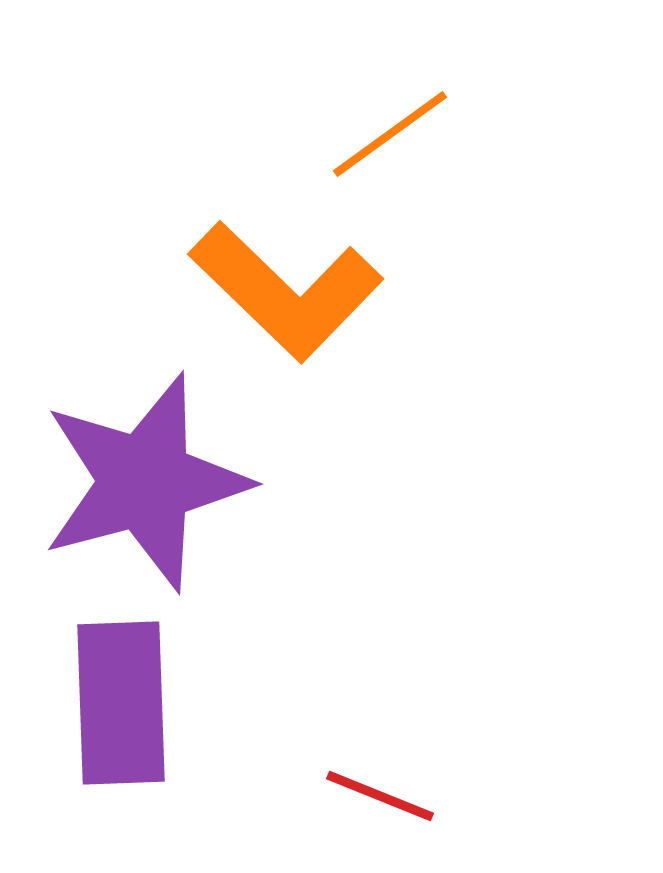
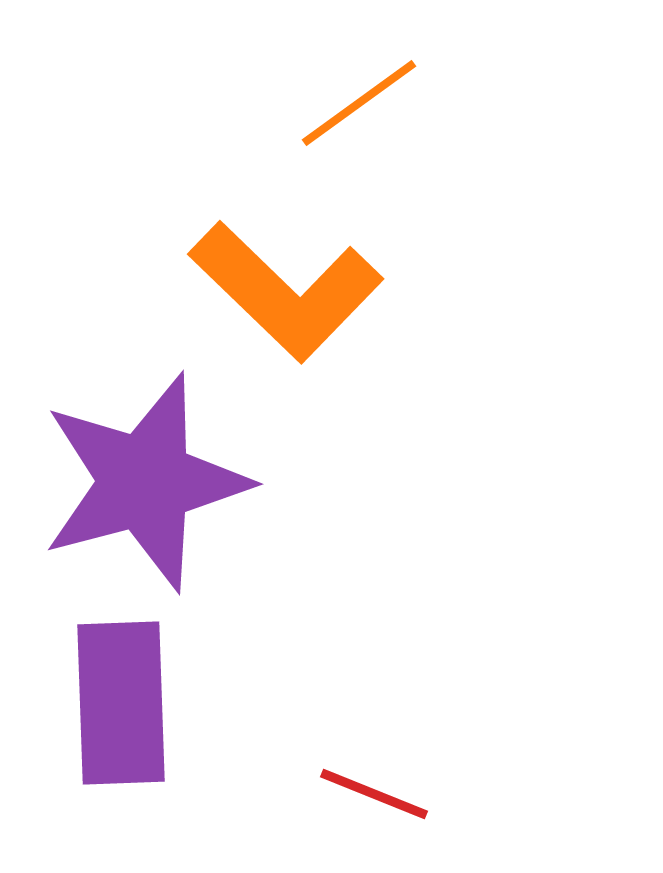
orange line: moved 31 px left, 31 px up
red line: moved 6 px left, 2 px up
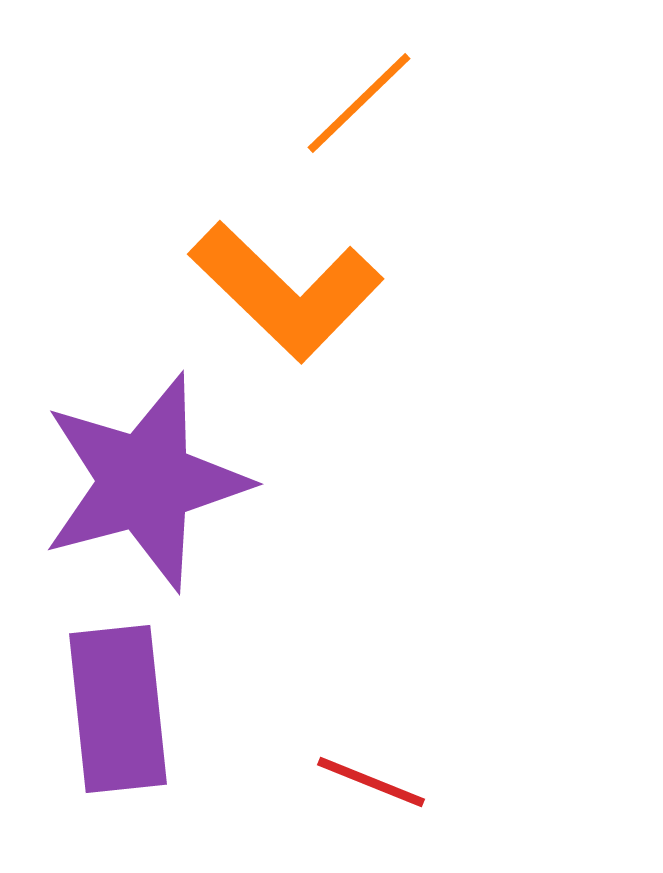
orange line: rotated 8 degrees counterclockwise
purple rectangle: moved 3 px left, 6 px down; rotated 4 degrees counterclockwise
red line: moved 3 px left, 12 px up
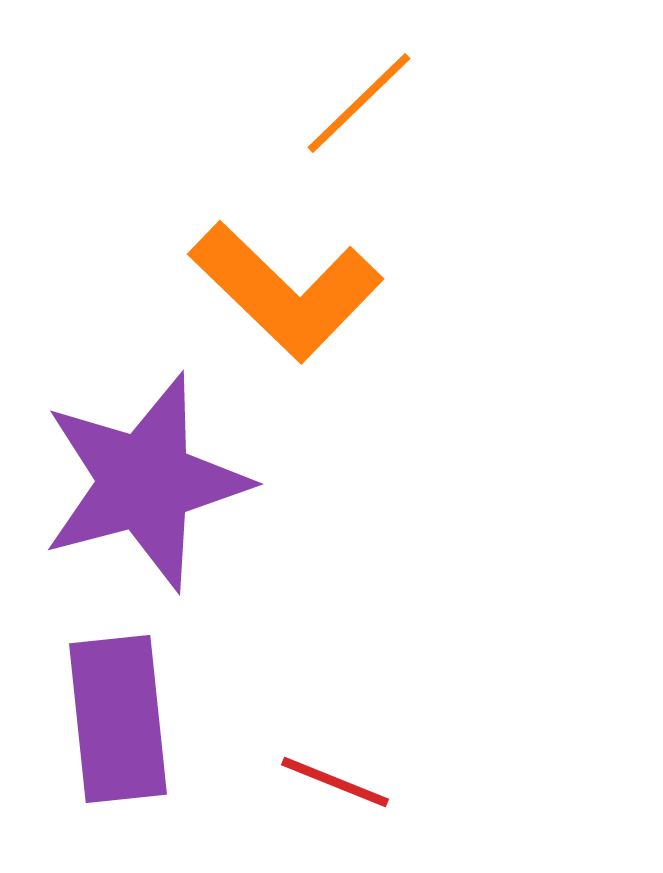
purple rectangle: moved 10 px down
red line: moved 36 px left
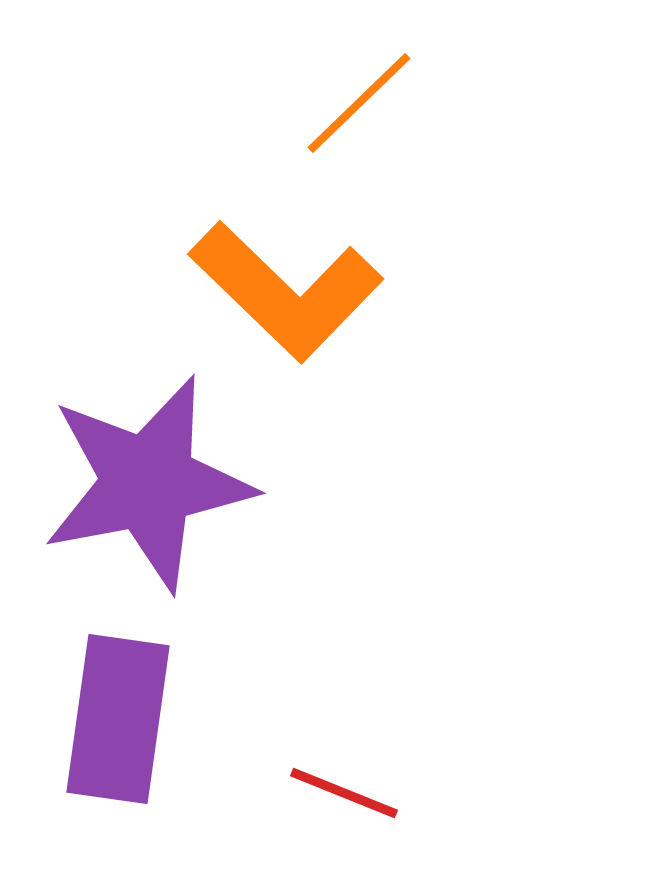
purple star: moved 3 px right, 1 px down; rotated 4 degrees clockwise
purple rectangle: rotated 14 degrees clockwise
red line: moved 9 px right, 11 px down
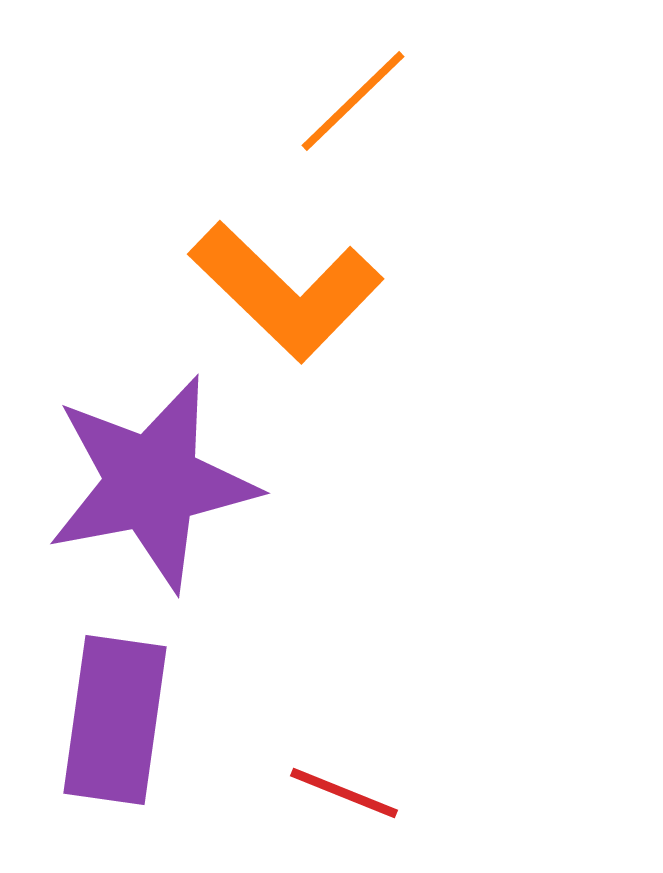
orange line: moved 6 px left, 2 px up
purple star: moved 4 px right
purple rectangle: moved 3 px left, 1 px down
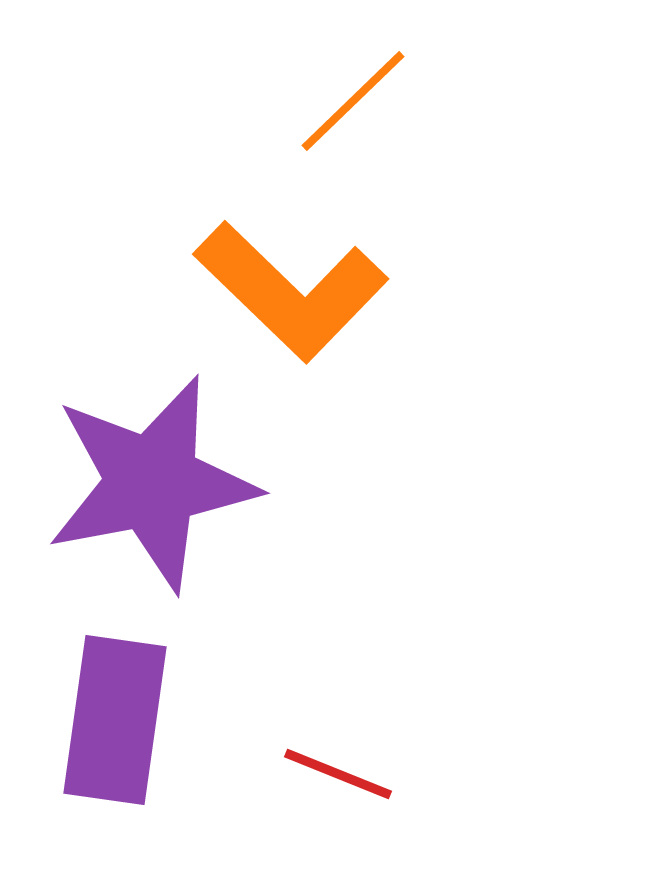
orange L-shape: moved 5 px right
red line: moved 6 px left, 19 px up
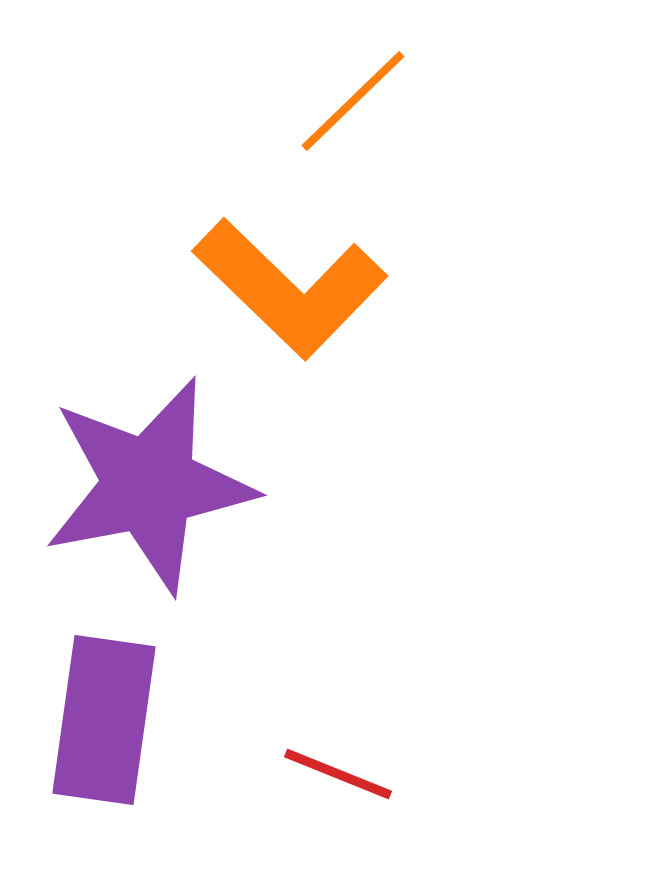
orange L-shape: moved 1 px left, 3 px up
purple star: moved 3 px left, 2 px down
purple rectangle: moved 11 px left
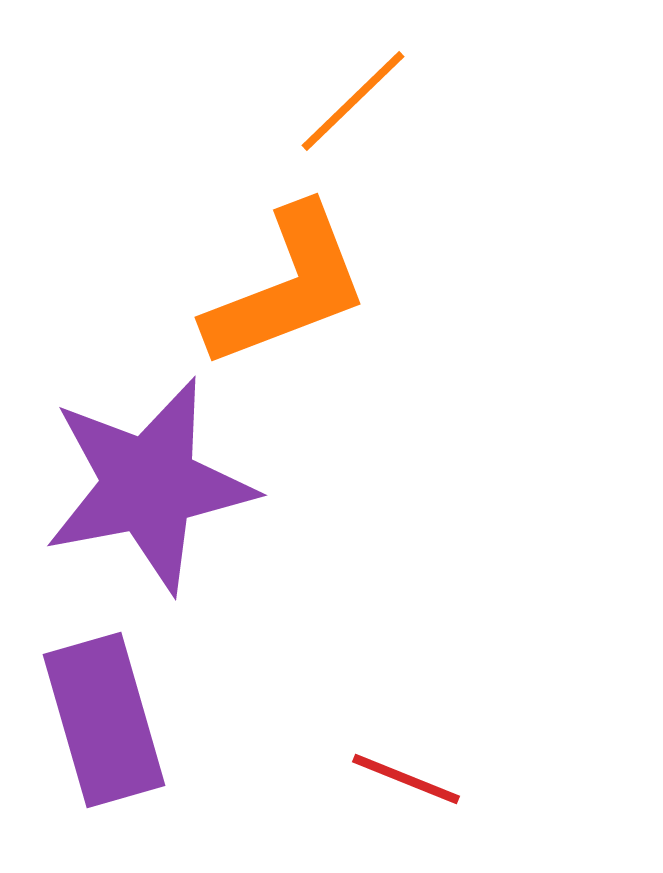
orange L-shape: moved 3 px left, 1 px up; rotated 65 degrees counterclockwise
purple rectangle: rotated 24 degrees counterclockwise
red line: moved 68 px right, 5 px down
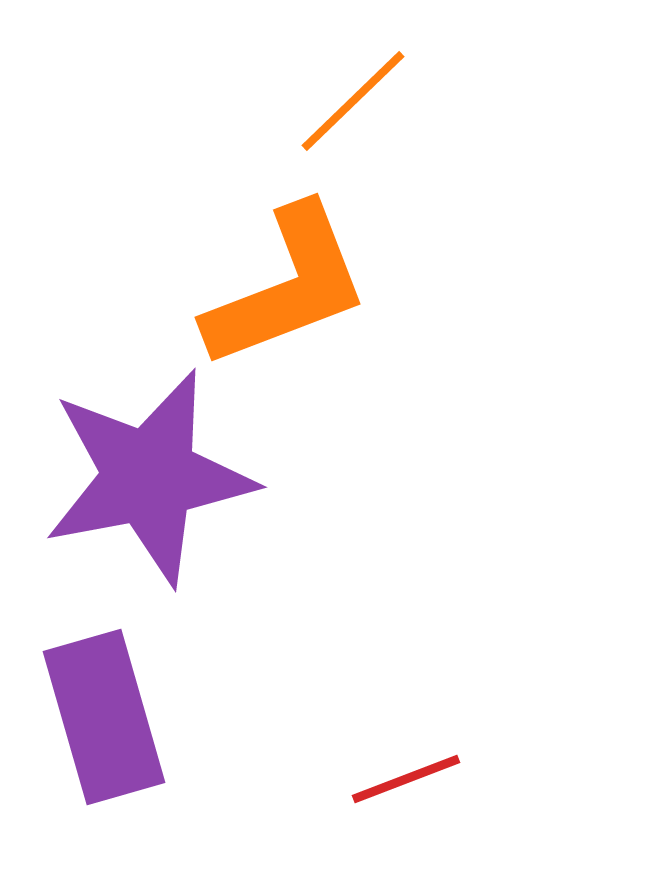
purple star: moved 8 px up
purple rectangle: moved 3 px up
red line: rotated 43 degrees counterclockwise
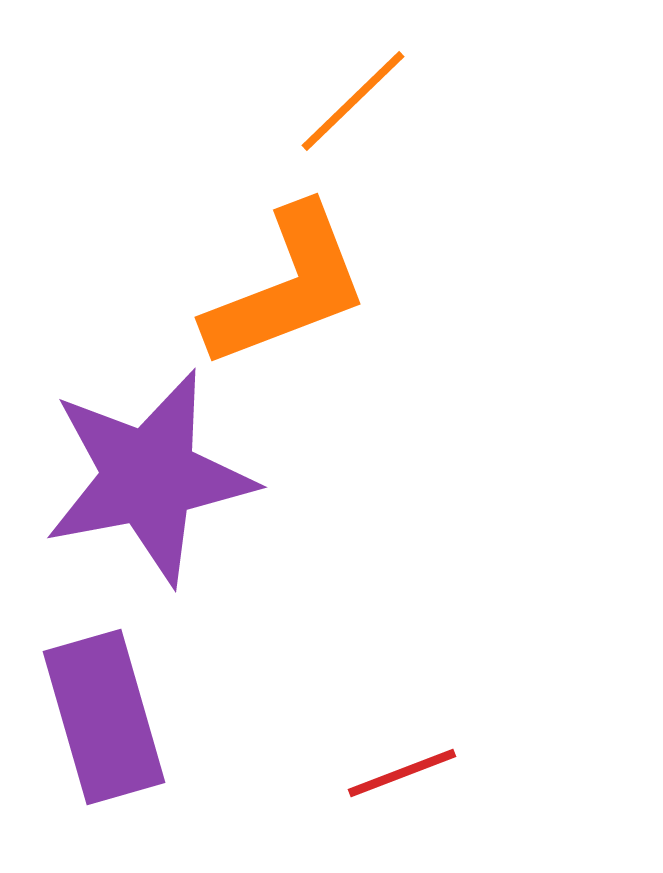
red line: moved 4 px left, 6 px up
